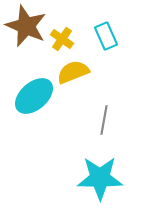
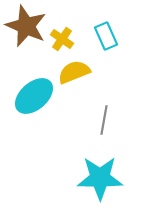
yellow semicircle: moved 1 px right
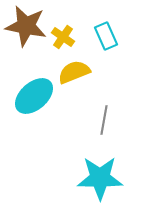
brown star: rotated 12 degrees counterclockwise
yellow cross: moved 1 px right, 2 px up
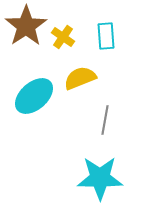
brown star: rotated 27 degrees clockwise
cyan rectangle: rotated 20 degrees clockwise
yellow semicircle: moved 6 px right, 6 px down
gray line: moved 1 px right
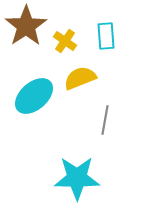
yellow cross: moved 2 px right, 4 px down
cyan star: moved 23 px left
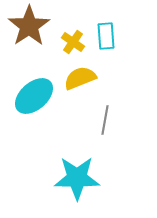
brown star: moved 3 px right
yellow cross: moved 8 px right, 1 px down
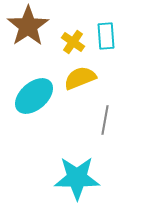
brown star: moved 1 px left
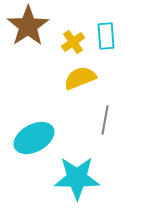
yellow cross: rotated 20 degrees clockwise
cyan ellipse: moved 42 px down; rotated 12 degrees clockwise
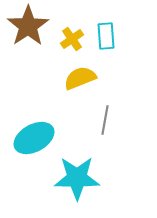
yellow cross: moved 1 px left, 3 px up
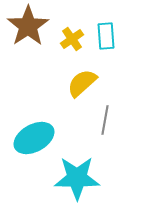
yellow semicircle: moved 2 px right, 5 px down; rotated 20 degrees counterclockwise
